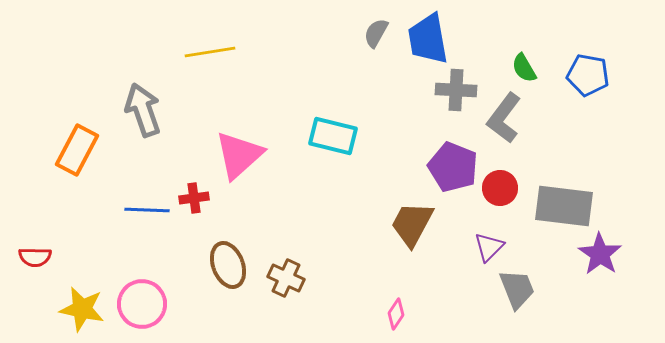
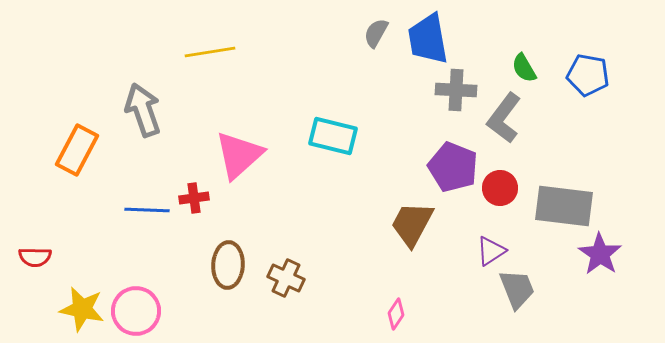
purple triangle: moved 2 px right, 4 px down; rotated 12 degrees clockwise
brown ellipse: rotated 24 degrees clockwise
pink circle: moved 6 px left, 7 px down
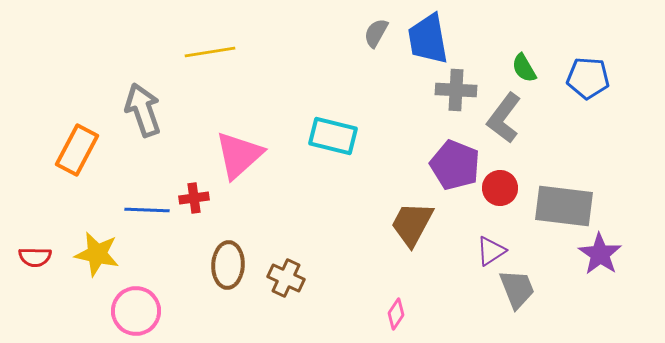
blue pentagon: moved 3 px down; rotated 6 degrees counterclockwise
purple pentagon: moved 2 px right, 2 px up
yellow star: moved 15 px right, 55 px up
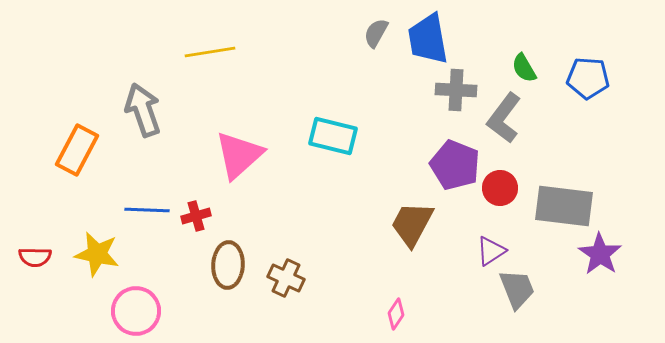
red cross: moved 2 px right, 18 px down; rotated 8 degrees counterclockwise
